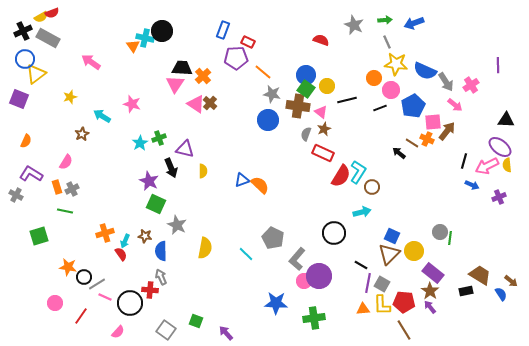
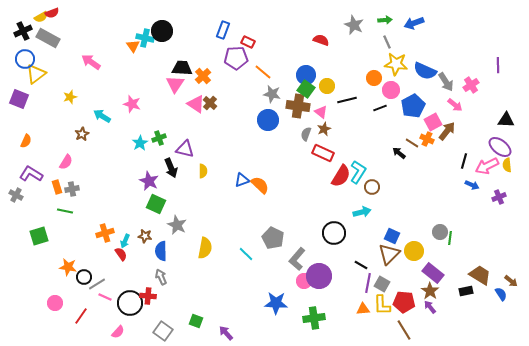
pink square at (433, 122): rotated 24 degrees counterclockwise
gray cross at (72, 189): rotated 16 degrees clockwise
red cross at (150, 290): moved 2 px left, 6 px down
gray square at (166, 330): moved 3 px left, 1 px down
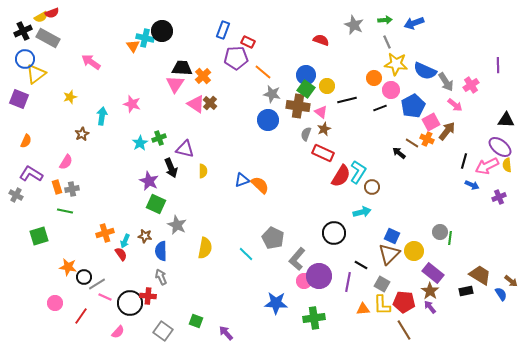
cyan arrow at (102, 116): rotated 66 degrees clockwise
pink square at (433, 122): moved 2 px left
purple line at (368, 283): moved 20 px left, 1 px up
